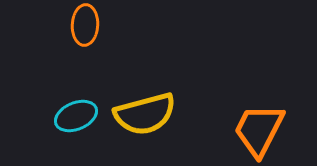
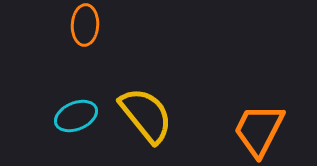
yellow semicircle: moved 1 px right, 1 px down; rotated 114 degrees counterclockwise
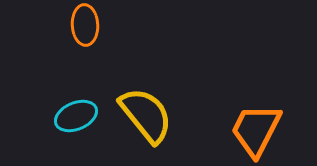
orange ellipse: rotated 6 degrees counterclockwise
orange trapezoid: moved 3 px left
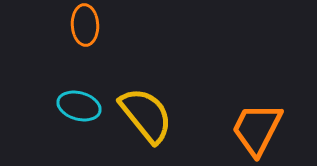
cyan ellipse: moved 3 px right, 10 px up; rotated 39 degrees clockwise
orange trapezoid: moved 1 px right, 1 px up
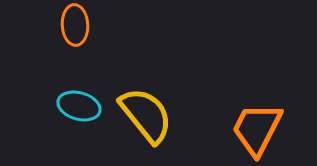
orange ellipse: moved 10 px left
